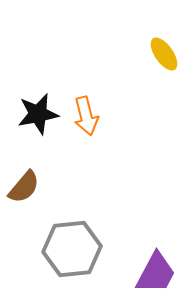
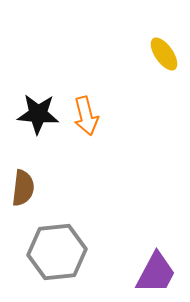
black star: rotated 15 degrees clockwise
brown semicircle: moved 1 px left, 1 px down; rotated 33 degrees counterclockwise
gray hexagon: moved 15 px left, 3 px down
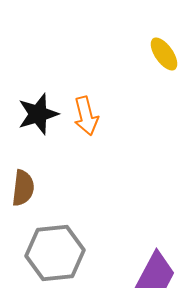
black star: rotated 21 degrees counterclockwise
gray hexagon: moved 2 px left, 1 px down
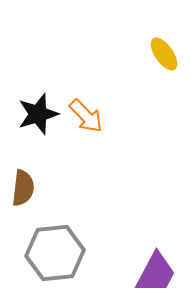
orange arrow: rotated 30 degrees counterclockwise
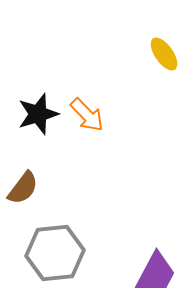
orange arrow: moved 1 px right, 1 px up
brown semicircle: rotated 30 degrees clockwise
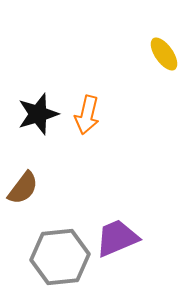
orange arrow: rotated 57 degrees clockwise
gray hexagon: moved 5 px right, 4 px down
purple trapezoid: moved 39 px left, 35 px up; rotated 141 degrees counterclockwise
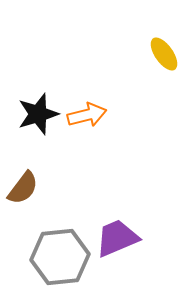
orange arrow: rotated 117 degrees counterclockwise
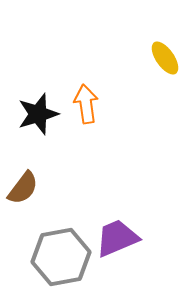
yellow ellipse: moved 1 px right, 4 px down
orange arrow: moved 1 px left, 11 px up; rotated 84 degrees counterclockwise
gray hexagon: moved 1 px right; rotated 4 degrees counterclockwise
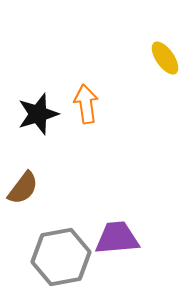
purple trapezoid: rotated 18 degrees clockwise
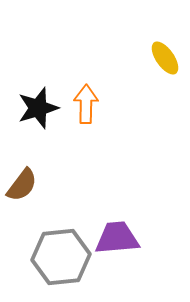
orange arrow: rotated 9 degrees clockwise
black star: moved 6 px up
brown semicircle: moved 1 px left, 3 px up
gray hexagon: rotated 4 degrees clockwise
